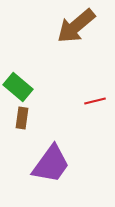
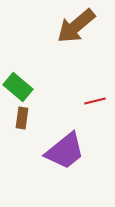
purple trapezoid: moved 14 px right, 13 px up; rotated 15 degrees clockwise
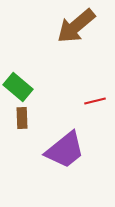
brown rectangle: rotated 10 degrees counterclockwise
purple trapezoid: moved 1 px up
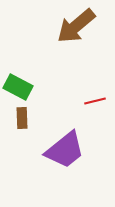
green rectangle: rotated 12 degrees counterclockwise
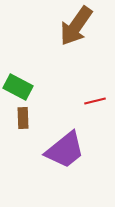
brown arrow: rotated 15 degrees counterclockwise
brown rectangle: moved 1 px right
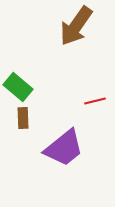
green rectangle: rotated 12 degrees clockwise
purple trapezoid: moved 1 px left, 2 px up
